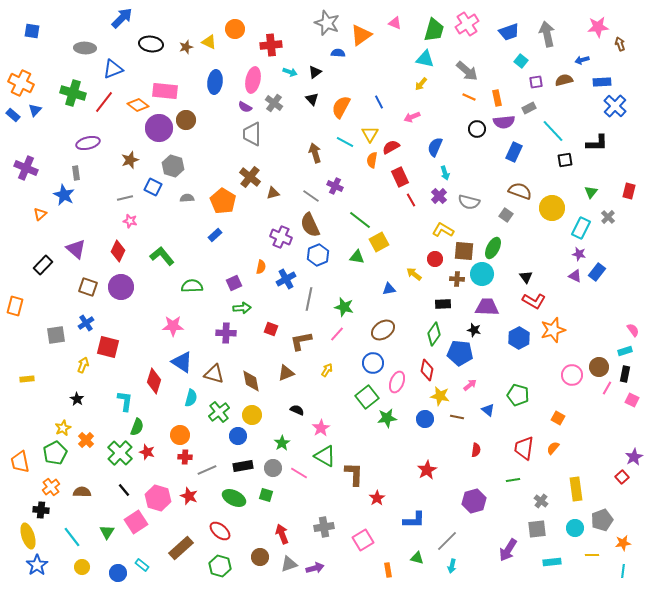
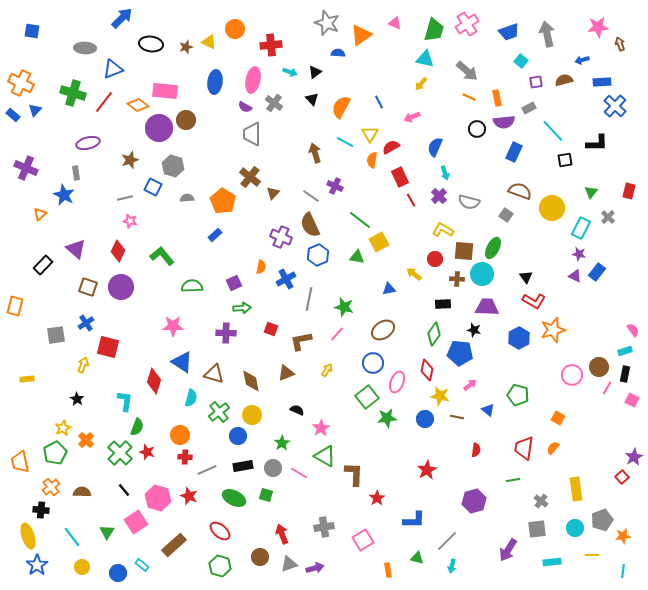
brown triangle at (273, 193): rotated 32 degrees counterclockwise
orange star at (623, 543): moved 7 px up
brown rectangle at (181, 548): moved 7 px left, 3 px up
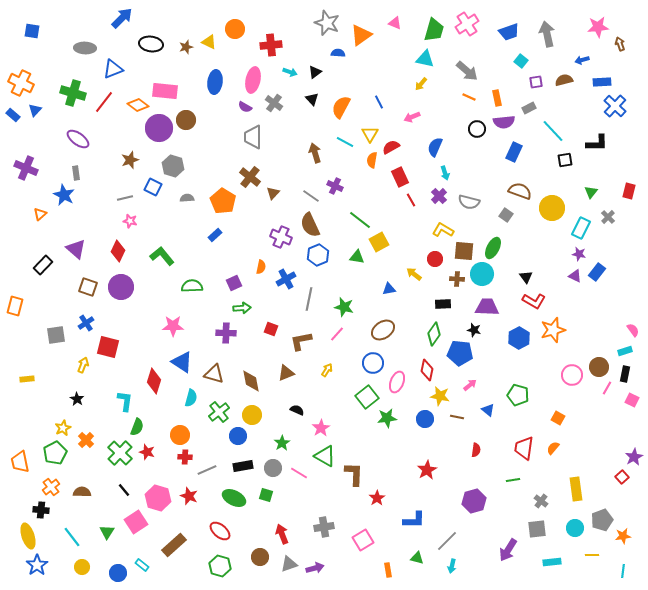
gray trapezoid at (252, 134): moved 1 px right, 3 px down
purple ellipse at (88, 143): moved 10 px left, 4 px up; rotated 50 degrees clockwise
